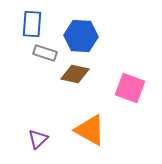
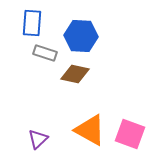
blue rectangle: moved 1 px up
pink square: moved 46 px down
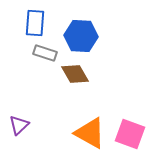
blue rectangle: moved 3 px right
brown diamond: rotated 48 degrees clockwise
orange triangle: moved 3 px down
purple triangle: moved 19 px left, 14 px up
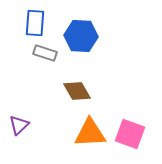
brown diamond: moved 2 px right, 17 px down
orange triangle: rotated 32 degrees counterclockwise
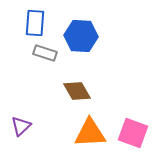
purple triangle: moved 2 px right, 1 px down
pink square: moved 3 px right, 1 px up
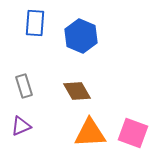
blue hexagon: rotated 20 degrees clockwise
gray rectangle: moved 21 px left, 33 px down; rotated 55 degrees clockwise
purple triangle: rotated 20 degrees clockwise
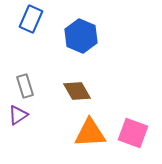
blue rectangle: moved 4 px left, 4 px up; rotated 20 degrees clockwise
gray rectangle: moved 1 px right
purple triangle: moved 3 px left, 11 px up; rotated 10 degrees counterclockwise
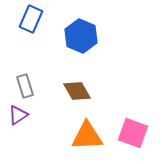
orange triangle: moved 3 px left, 3 px down
